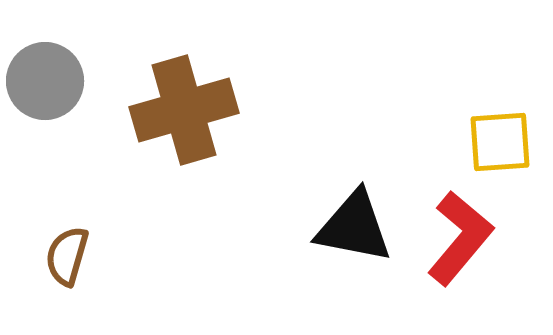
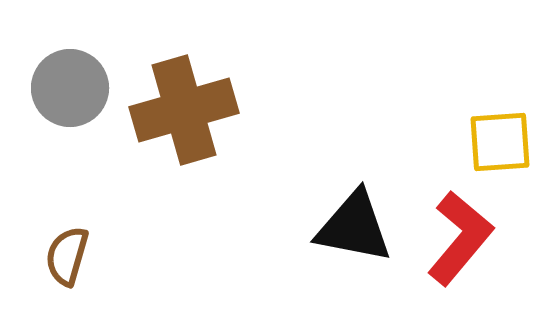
gray circle: moved 25 px right, 7 px down
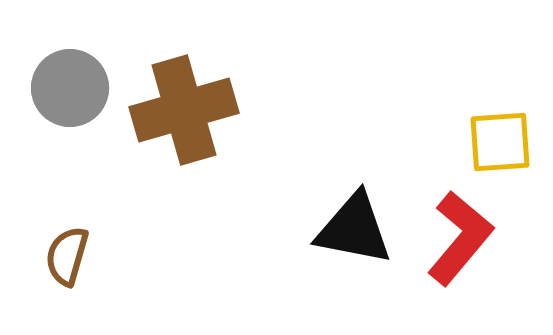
black triangle: moved 2 px down
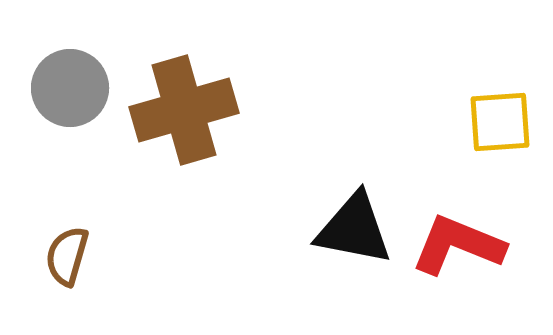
yellow square: moved 20 px up
red L-shape: moved 2 px left, 7 px down; rotated 108 degrees counterclockwise
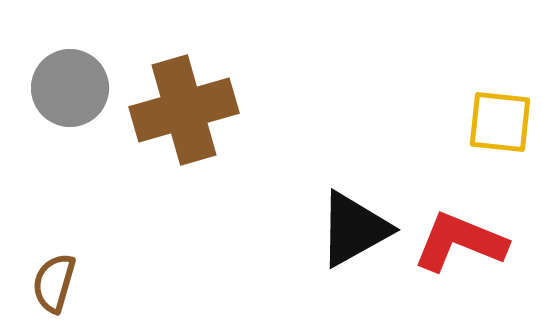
yellow square: rotated 10 degrees clockwise
black triangle: rotated 40 degrees counterclockwise
red L-shape: moved 2 px right, 3 px up
brown semicircle: moved 13 px left, 27 px down
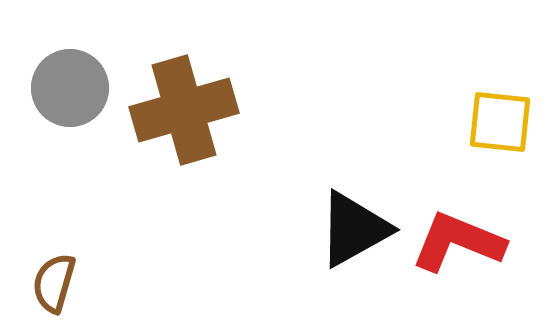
red L-shape: moved 2 px left
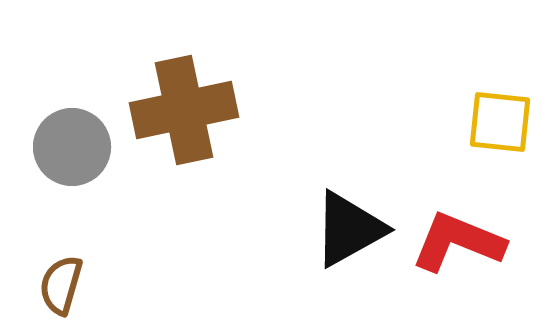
gray circle: moved 2 px right, 59 px down
brown cross: rotated 4 degrees clockwise
black triangle: moved 5 px left
brown semicircle: moved 7 px right, 2 px down
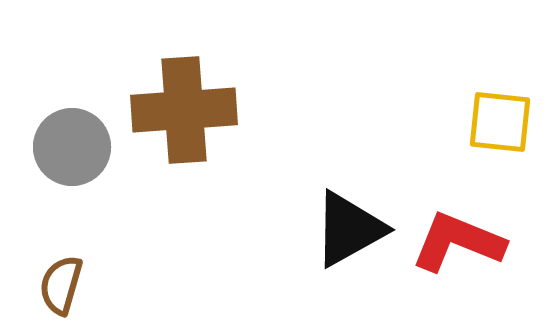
brown cross: rotated 8 degrees clockwise
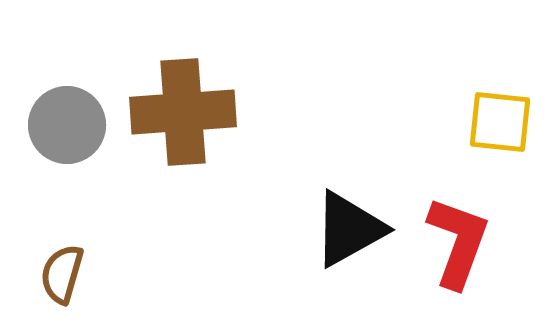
brown cross: moved 1 px left, 2 px down
gray circle: moved 5 px left, 22 px up
red L-shape: rotated 88 degrees clockwise
brown semicircle: moved 1 px right, 11 px up
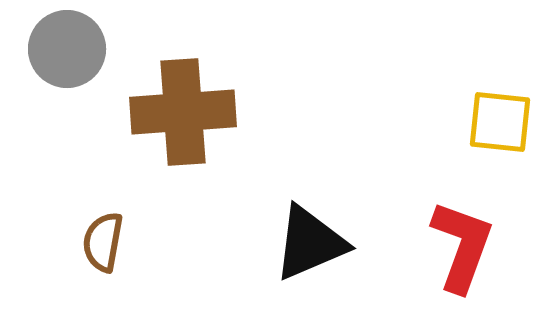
gray circle: moved 76 px up
black triangle: moved 39 px left, 14 px down; rotated 6 degrees clockwise
red L-shape: moved 4 px right, 4 px down
brown semicircle: moved 41 px right, 32 px up; rotated 6 degrees counterclockwise
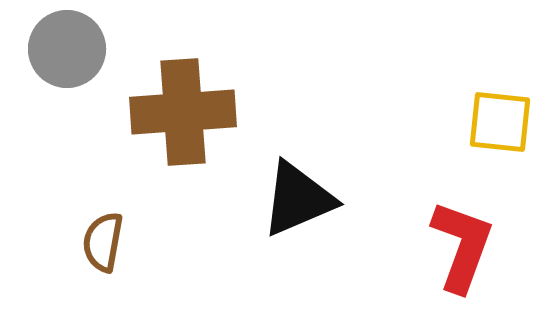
black triangle: moved 12 px left, 44 px up
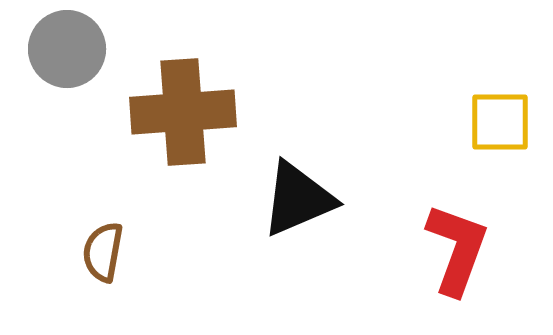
yellow square: rotated 6 degrees counterclockwise
brown semicircle: moved 10 px down
red L-shape: moved 5 px left, 3 px down
